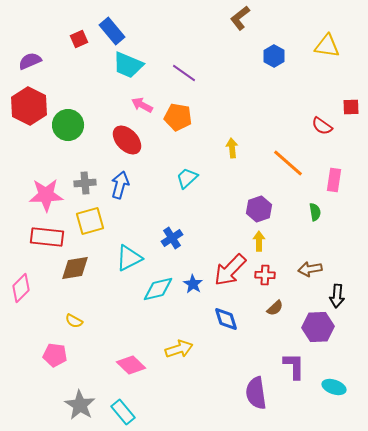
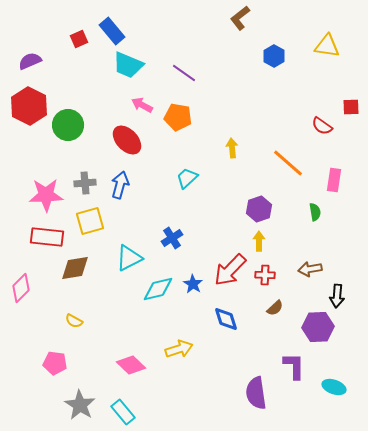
pink pentagon at (55, 355): moved 8 px down
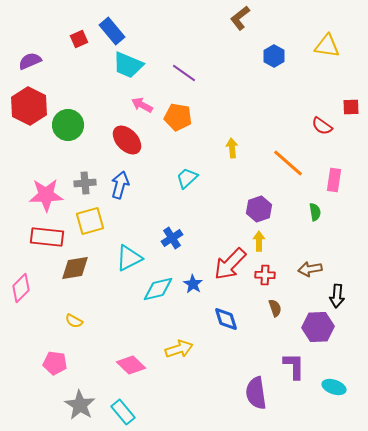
red arrow at (230, 270): moved 6 px up
brown semicircle at (275, 308): rotated 66 degrees counterclockwise
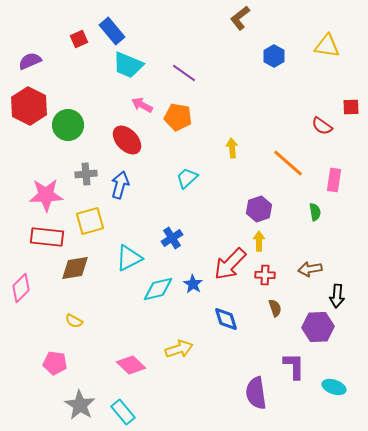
gray cross at (85, 183): moved 1 px right, 9 px up
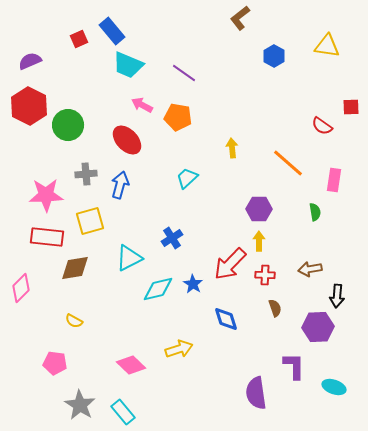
purple hexagon at (259, 209): rotated 20 degrees clockwise
